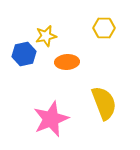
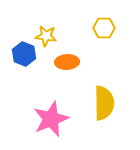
yellow star: rotated 20 degrees clockwise
blue hexagon: rotated 25 degrees counterclockwise
yellow semicircle: rotated 20 degrees clockwise
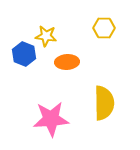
pink star: rotated 18 degrees clockwise
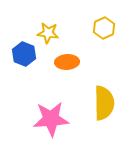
yellow hexagon: rotated 25 degrees counterclockwise
yellow star: moved 2 px right, 3 px up
